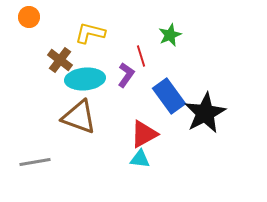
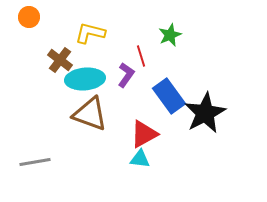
brown triangle: moved 11 px right, 3 px up
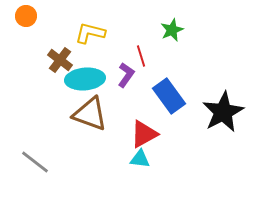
orange circle: moved 3 px left, 1 px up
green star: moved 2 px right, 5 px up
black star: moved 18 px right, 1 px up
gray line: rotated 48 degrees clockwise
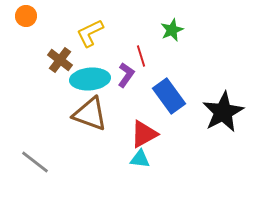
yellow L-shape: rotated 40 degrees counterclockwise
cyan ellipse: moved 5 px right
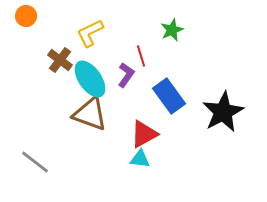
cyan ellipse: rotated 60 degrees clockwise
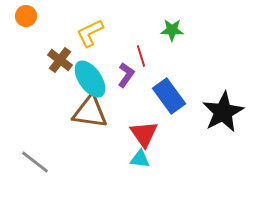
green star: rotated 25 degrees clockwise
brown triangle: moved 2 px up; rotated 12 degrees counterclockwise
red triangle: rotated 36 degrees counterclockwise
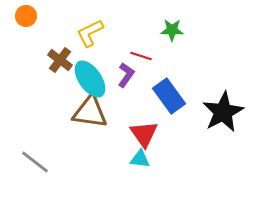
red line: rotated 55 degrees counterclockwise
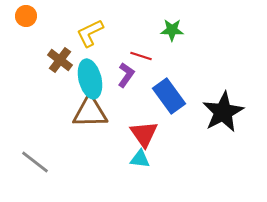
cyan ellipse: rotated 21 degrees clockwise
brown triangle: rotated 9 degrees counterclockwise
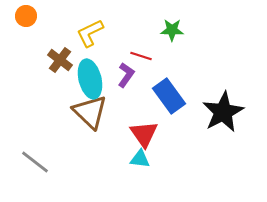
brown triangle: rotated 45 degrees clockwise
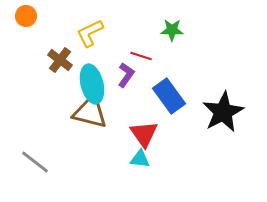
cyan ellipse: moved 2 px right, 5 px down
brown triangle: rotated 30 degrees counterclockwise
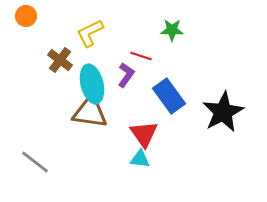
brown triangle: rotated 6 degrees counterclockwise
